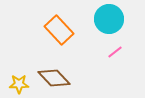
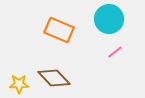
orange rectangle: rotated 24 degrees counterclockwise
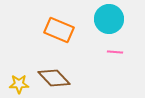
pink line: rotated 42 degrees clockwise
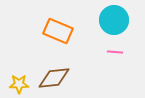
cyan circle: moved 5 px right, 1 px down
orange rectangle: moved 1 px left, 1 px down
brown diamond: rotated 52 degrees counterclockwise
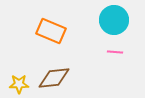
orange rectangle: moved 7 px left
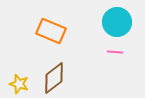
cyan circle: moved 3 px right, 2 px down
brown diamond: rotated 32 degrees counterclockwise
yellow star: rotated 18 degrees clockwise
